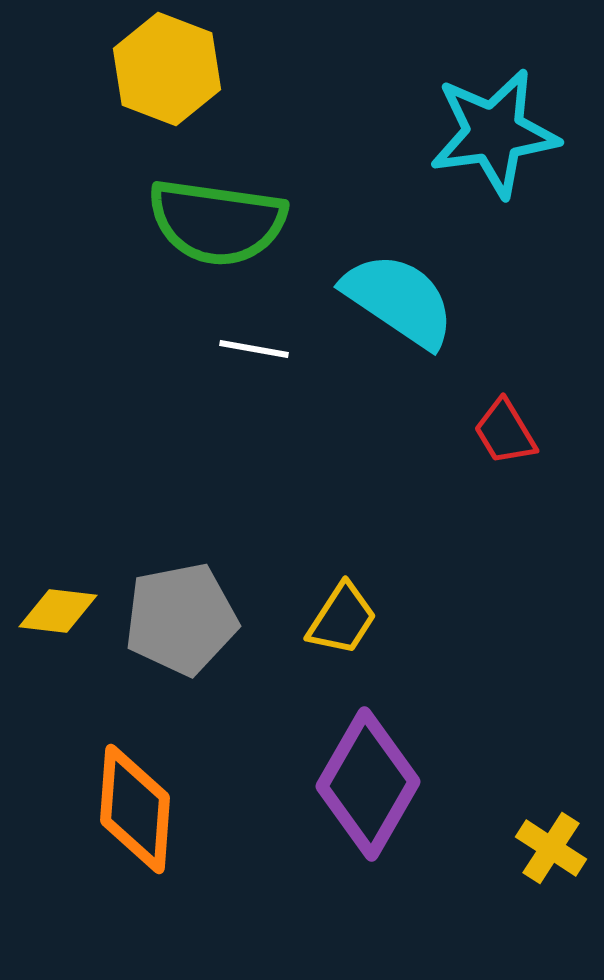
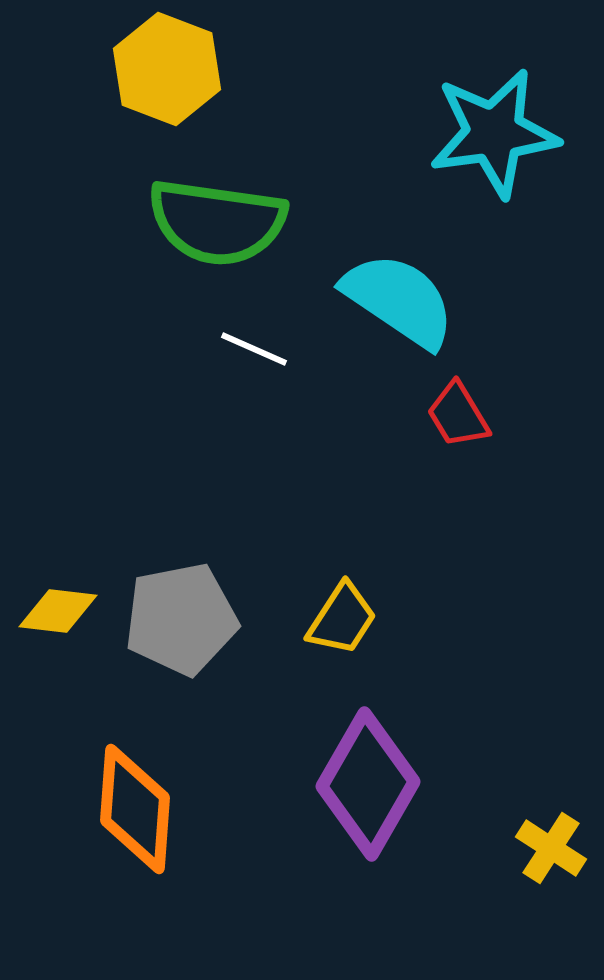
white line: rotated 14 degrees clockwise
red trapezoid: moved 47 px left, 17 px up
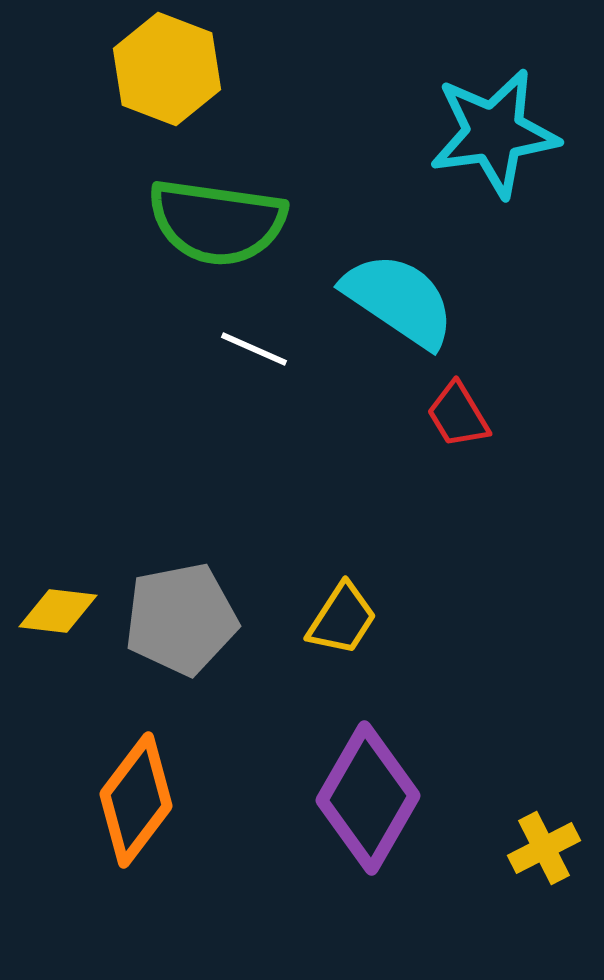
purple diamond: moved 14 px down
orange diamond: moved 1 px right, 9 px up; rotated 33 degrees clockwise
yellow cross: moved 7 px left; rotated 30 degrees clockwise
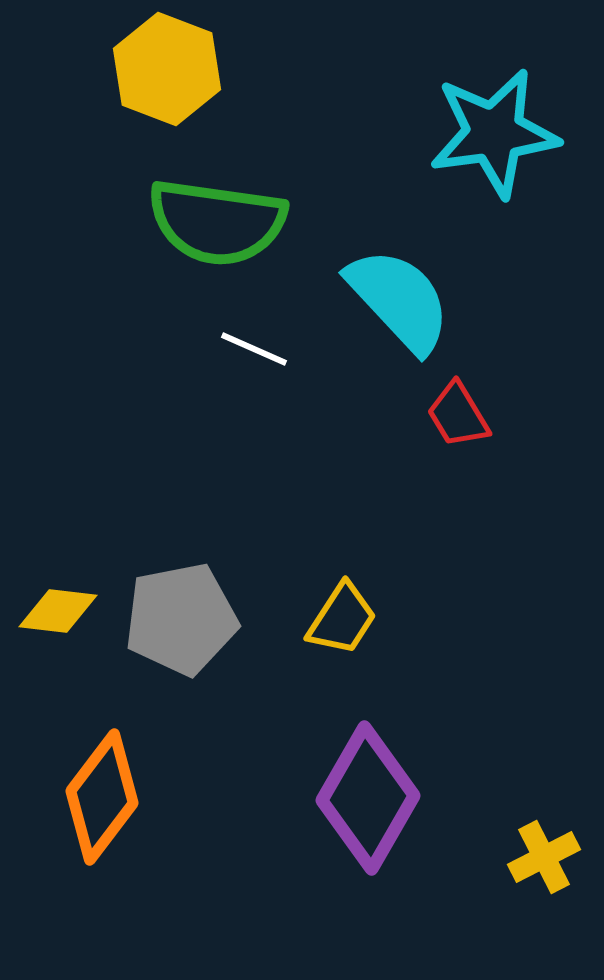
cyan semicircle: rotated 13 degrees clockwise
orange diamond: moved 34 px left, 3 px up
yellow cross: moved 9 px down
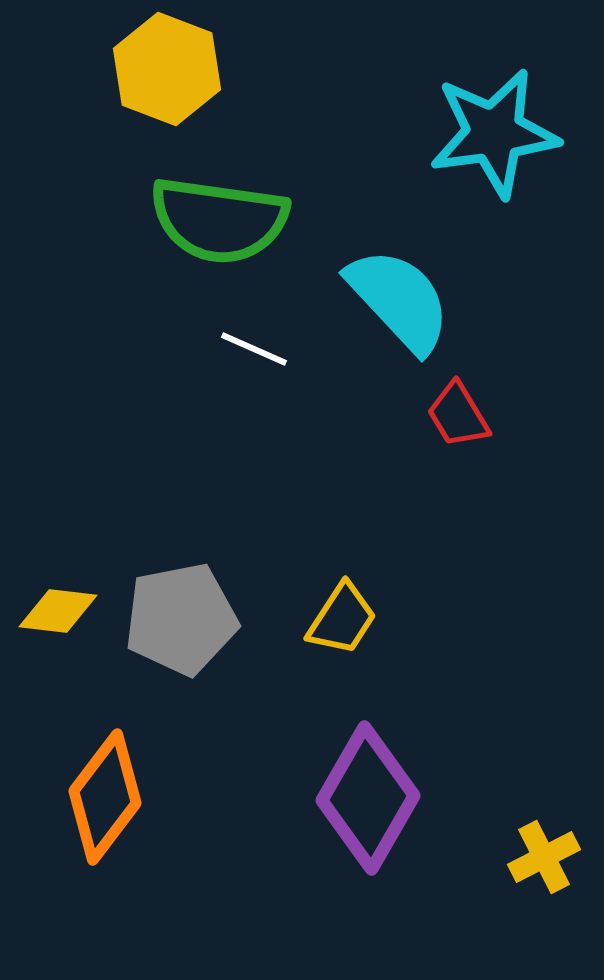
green semicircle: moved 2 px right, 2 px up
orange diamond: moved 3 px right
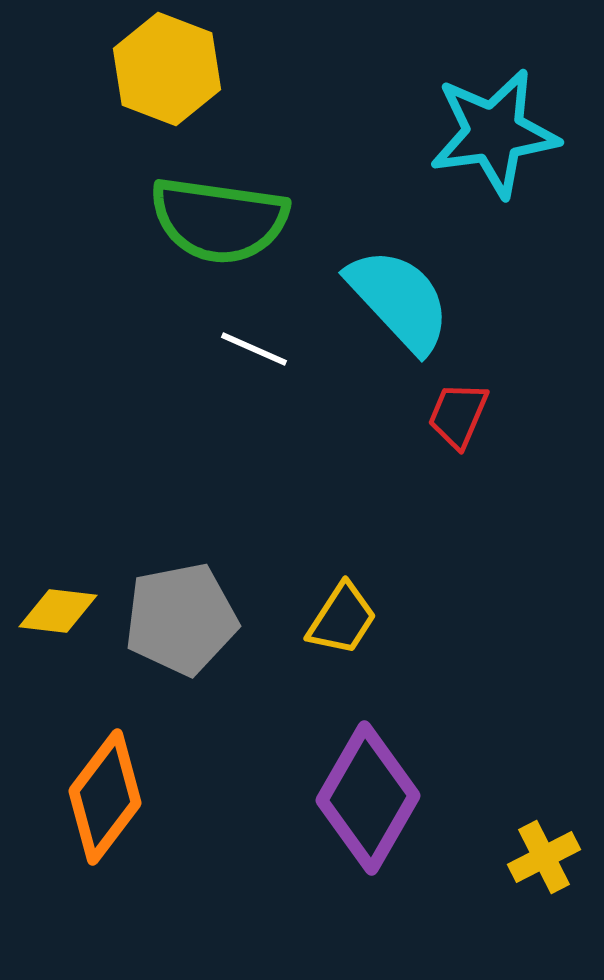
red trapezoid: rotated 54 degrees clockwise
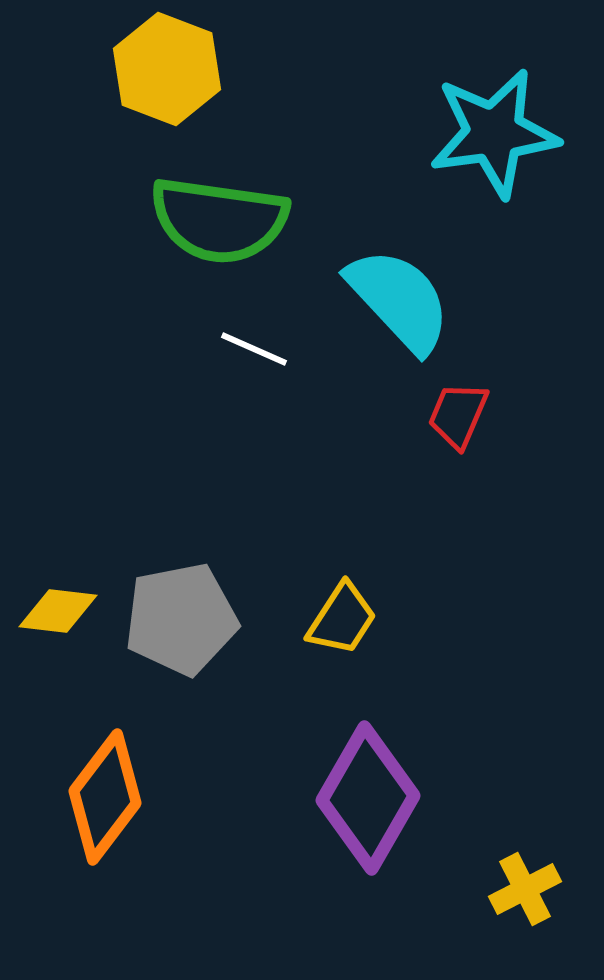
yellow cross: moved 19 px left, 32 px down
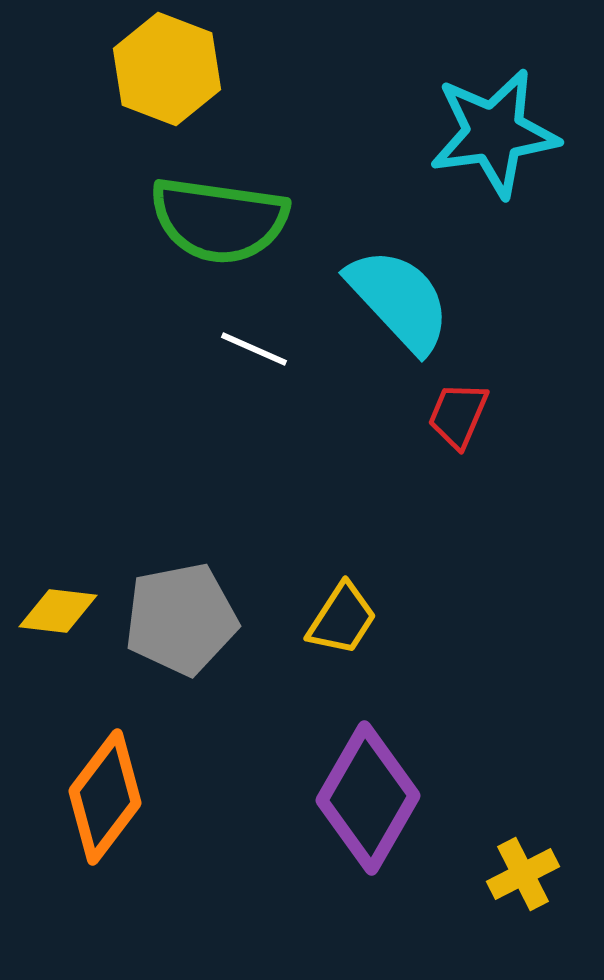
yellow cross: moved 2 px left, 15 px up
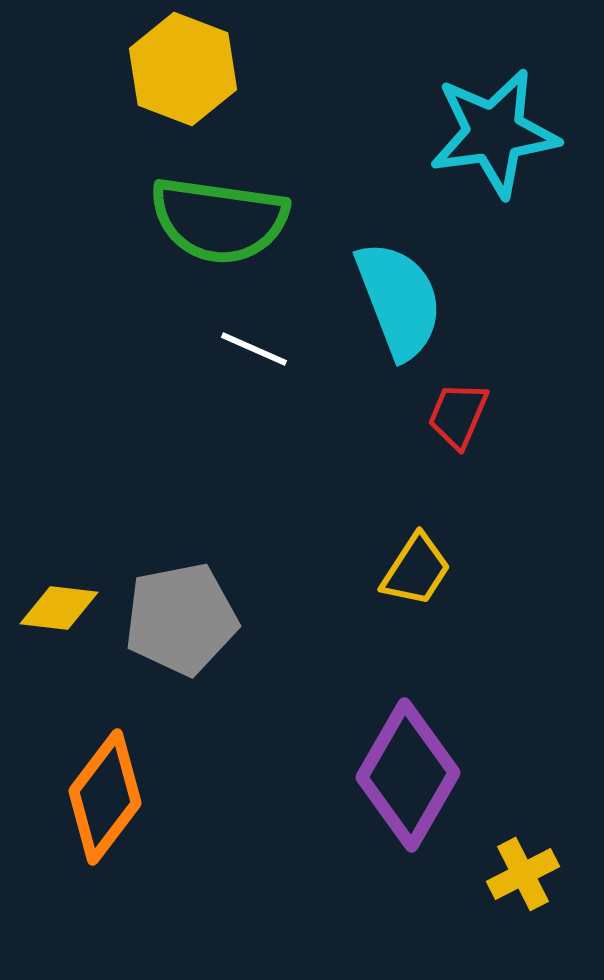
yellow hexagon: moved 16 px right
cyan semicircle: rotated 22 degrees clockwise
yellow diamond: moved 1 px right, 3 px up
yellow trapezoid: moved 74 px right, 49 px up
purple diamond: moved 40 px right, 23 px up
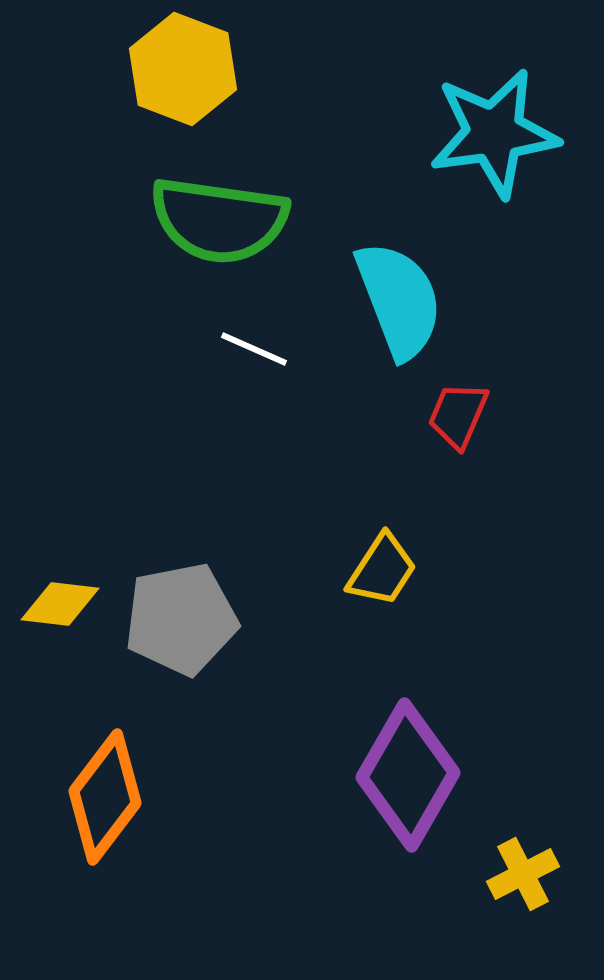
yellow trapezoid: moved 34 px left
yellow diamond: moved 1 px right, 4 px up
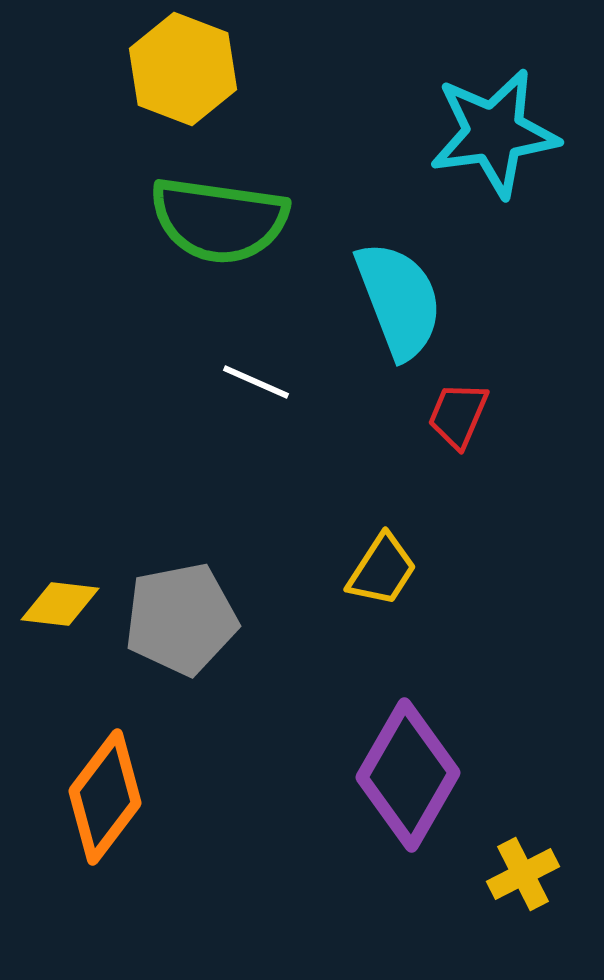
white line: moved 2 px right, 33 px down
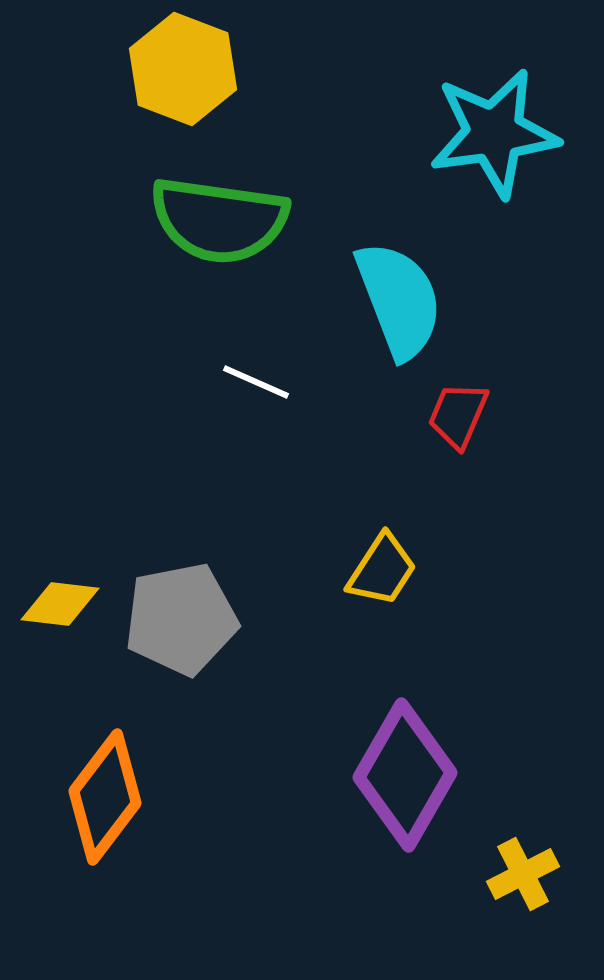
purple diamond: moved 3 px left
